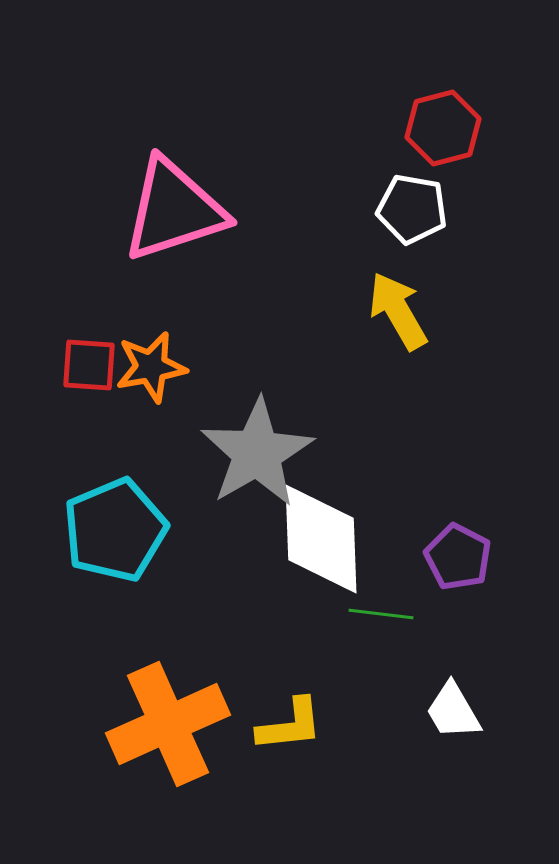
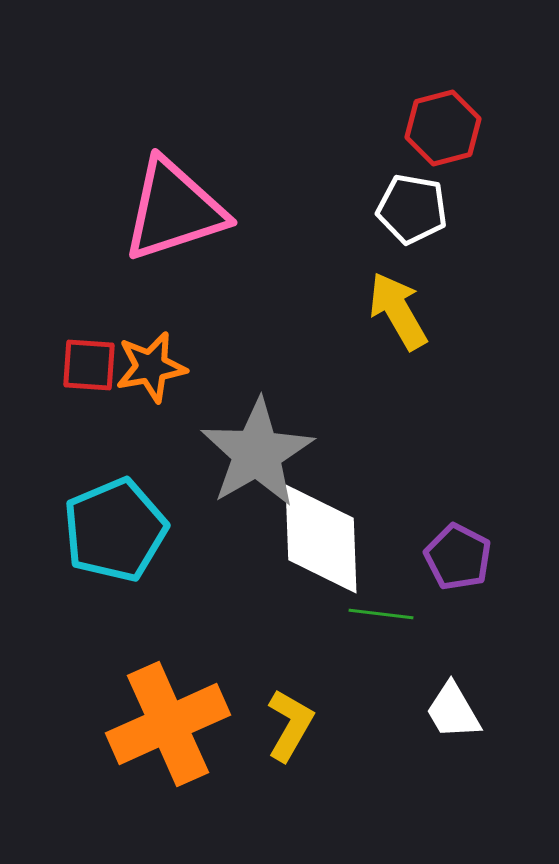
yellow L-shape: rotated 54 degrees counterclockwise
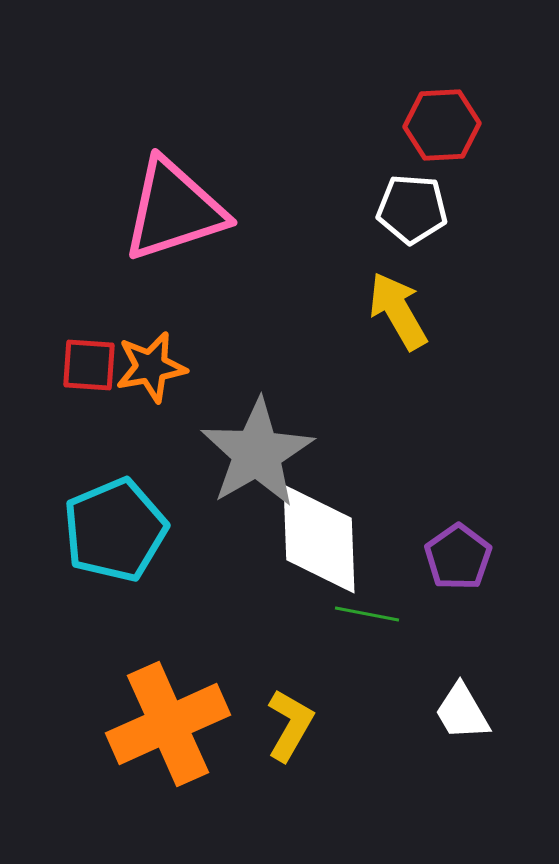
red hexagon: moved 1 px left, 3 px up; rotated 12 degrees clockwise
white pentagon: rotated 6 degrees counterclockwise
white diamond: moved 2 px left
purple pentagon: rotated 10 degrees clockwise
green line: moved 14 px left; rotated 4 degrees clockwise
white trapezoid: moved 9 px right, 1 px down
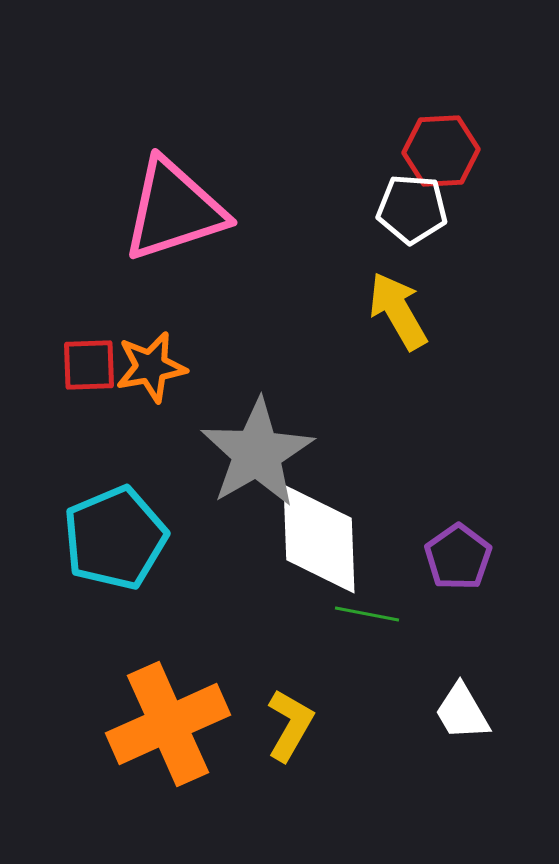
red hexagon: moved 1 px left, 26 px down
red square: rotated 6 degrees counterclockwise
cyan pentagon: moved 8 px down
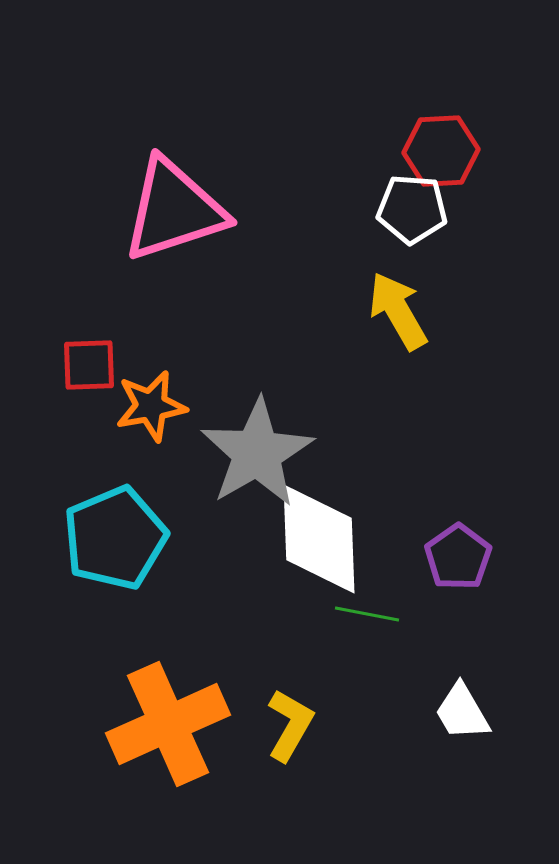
orange star: moved 39 px down
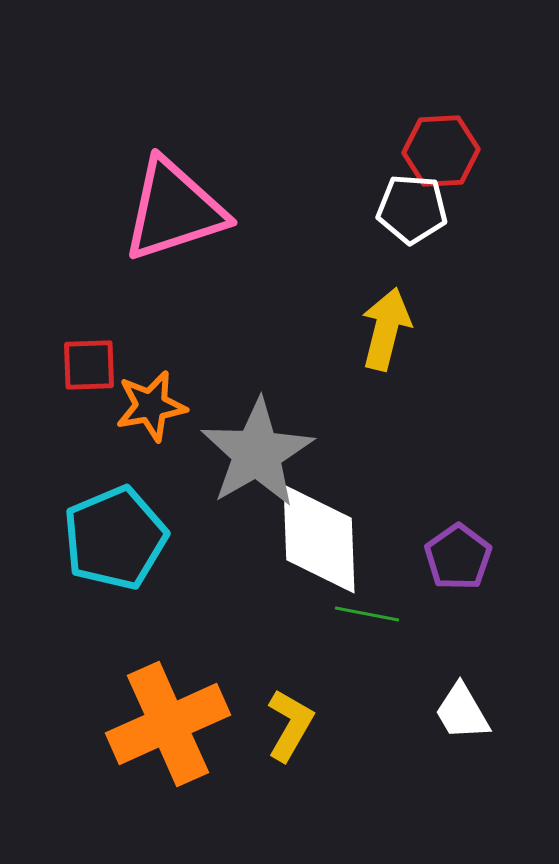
yellow arrow: moved 12 px left, 18 px down; rotated 44 degrees clockwise
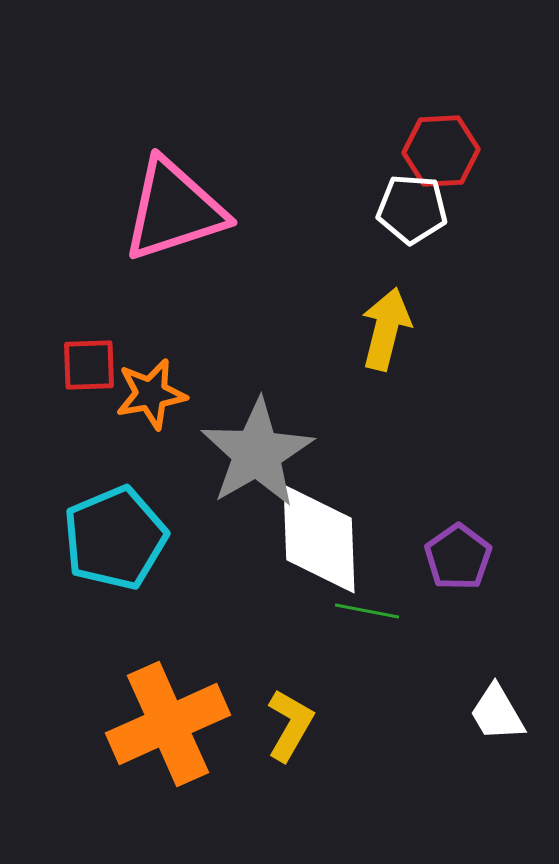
orange star: moved 12 px up
green line: moved 3 px up
white trapezoid: moved 35 px right, 1 px down
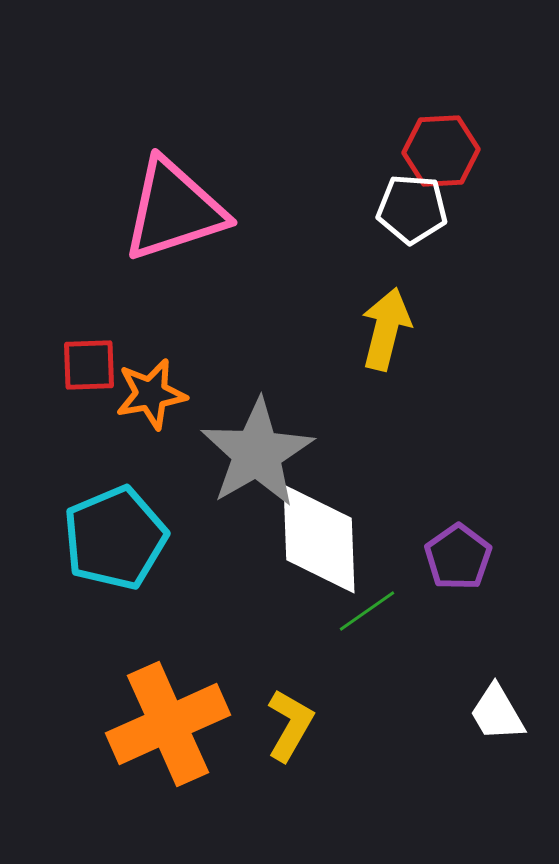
green line: rotated 46 degrees counterclockwise
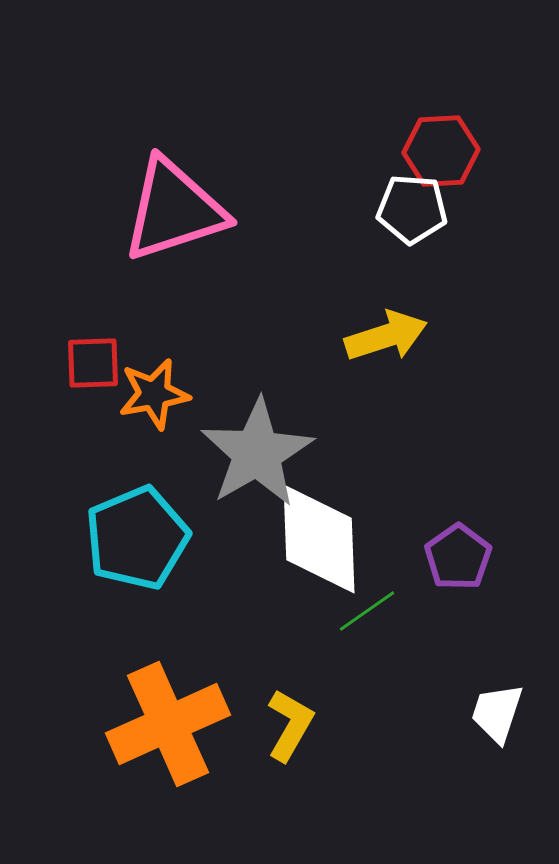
yellow arrow: moved 7 px down; rotated 58 degrees clockwise
red square: moved 4 px right, 2 px up
orange star: moved 3 px right
cyan pentagon: moved 22 px right
white trapezoid: rotated 48 degrees clockwise
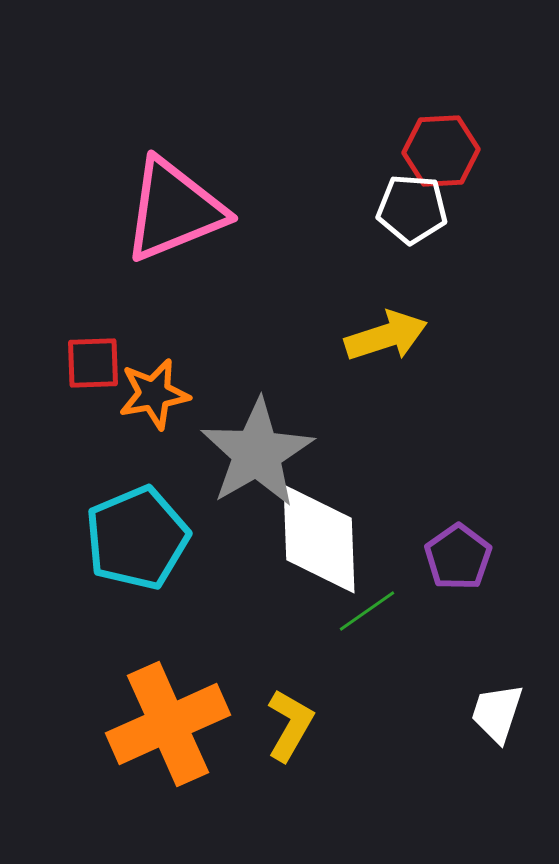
pink triangle: rotated 4 degrees counterclockwise
